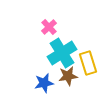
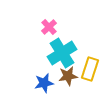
yellow rectangle: moved 2 px right, 6 px down; rotated 35 degrees clockwise
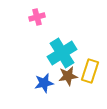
pink cross: moved 12 px left, 10 px up; rotated 28 degrees clockwise
yellow rectangle: moved 2 px down
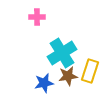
pink cross: rotated 14 degrees clockwise
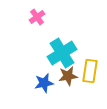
pink cross: rotated 35 degrees counterclockwise
yellow rectangle: rotated 10 degrees counterclockwise
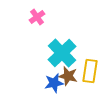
cyan cross: rotated 12 degrees counterclockwise
brown star: rotated 24 degrees clockwise
blue star: moved 10 px right
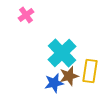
pink cross: moved 11 px left, 2 px up
brown star: moved 1 px right; rotated 30 degrees counterclockwise
